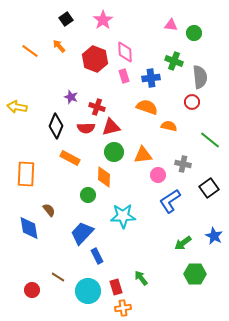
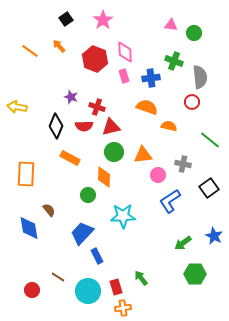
red semicircle at (86, 128): moved 2 px left, 2 px up
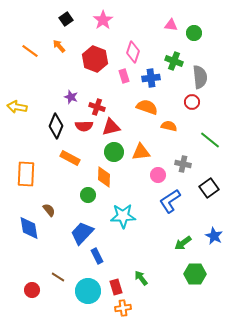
pink diamond at (125, 52): moved 8 px right; rotated 20 degrees clockwise
orange triangle at (143, 155): moved 2 px left, 3 px up
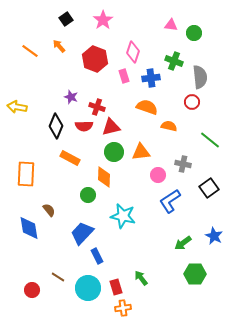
cyan star at (123, 216): rotated 15 degrees clockwise
cyan circle at (88, 291): moved 3 px up
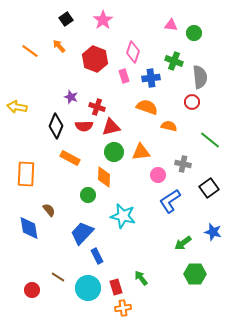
blue star at (214, 236): moved 1 px left, 4 px up; rotated 12 degrees counterclockwise
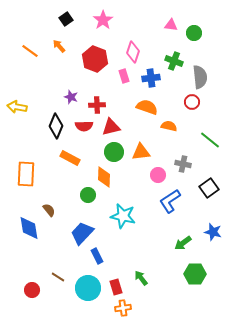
red cross at (97, 107): moved 2 px up; rotated 21 degrees counterclockwise
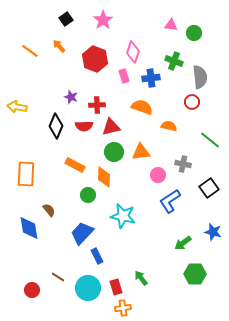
orange semicircle at (147, 107): moved 5 px left
orange rectangle at (70, 158): moved 5 px right, 7 px down
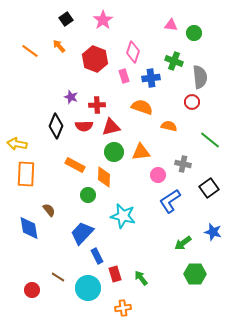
yellow arrow at (17, 107): moved 37 px down
red rectangle at (116, 287): moved 1 px left, 13 px up
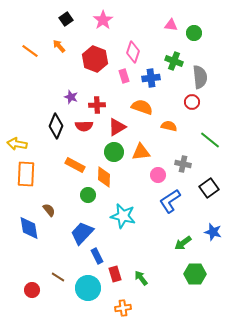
red triangle at (111, 127): moved 6 px right; rotated 18 degrees counterclockwise
